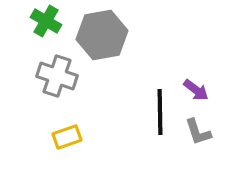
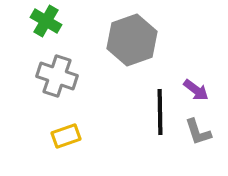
gray hexagon: moved 30 px right, 5 px down; rotated 9 degrees counterclockwise
yellow rectangle: moved 1 px left, 1 px up
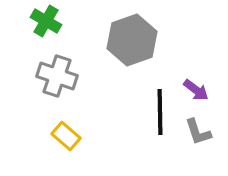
yellow rectangle: rotated 60 degrees clockwise
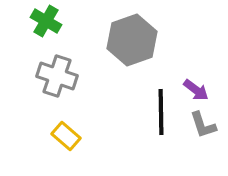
black line: moved 1 px right
gray L-shape: moved 5 px right, 7 px up
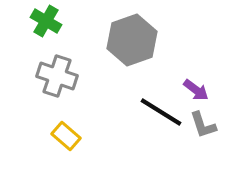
black line: rotated 57 degrees counterclockwise
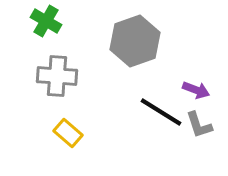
gray hexagon: moved 3 px right, 1 px down
gray cross: rotated 15 degrees counterclockwise
purple arrow: rotated 16 degrees counterclockwise
gray L-shape: moved 4 px left
yellow rectangle: moved 2 px right, 3 px up
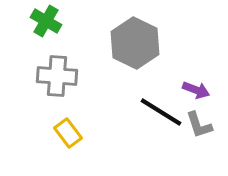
gray hexagon: moved 2 px down; rotated 15 degrees counterclockwise
yellow rectangle: rotated 12 degrees clockwise
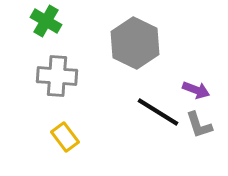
black line: moved 3 px left
yellow rectangle: moved 3 px left, 4 px down
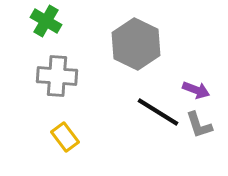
gray hexagon: moved 1 px right, 1 px down
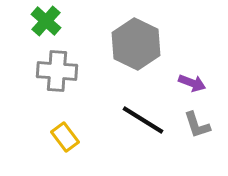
green cross: rotated 12 degrees clockwise
gray cross: moved 5 px up
purple arrow: moved 4 px left, 7 px up
black line: moved 15 px left, 8 px down
gray L-shape: moved 2 px left
